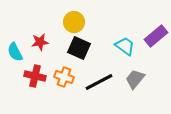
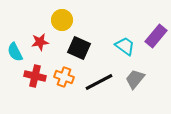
yellow circle: moved 12 px left, 2 px up
purple rectangle: rotated 10 degrees counterclockwise
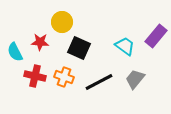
yellow circle: moved 2 px down
red star: rotated 12 degrees clockwise
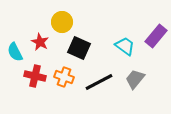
red star: rotated 24 degrees clockwise
